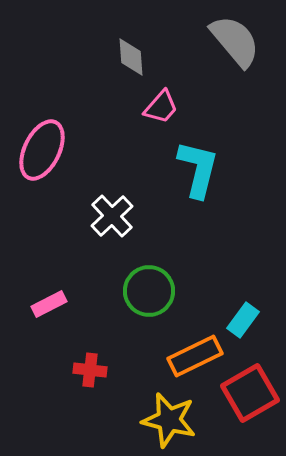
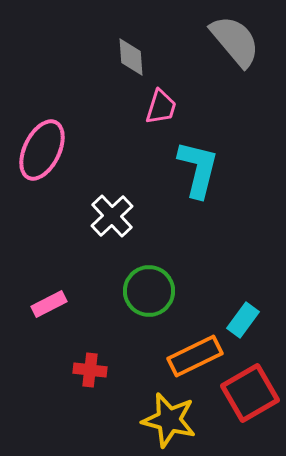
pink trapezoid: rotated 24 degrees counterclockwise
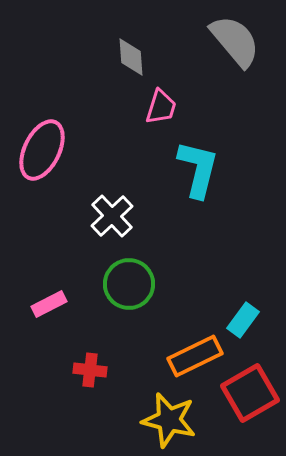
green circle: moved 20 px left, 7 px up
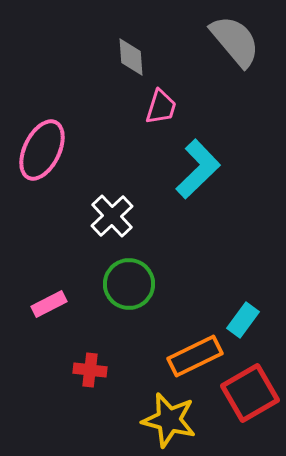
cyan L-shape: rotated 32 degrees clockwise
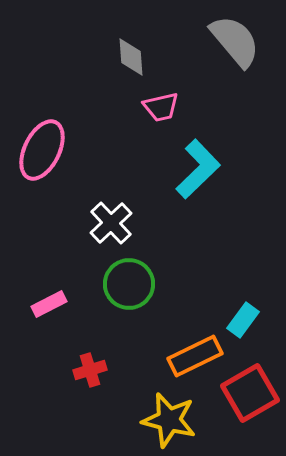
pink trapezoid: rotated 60 degrees clockwise
white cross: moved 1 px left, 7 px down
red cross: rotated 24 degrees counterclockwise
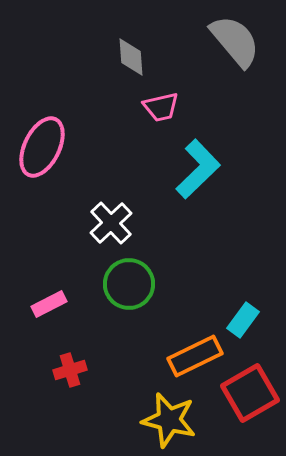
pink ellipse: moved 3 px up
red cross: moved 20 px left
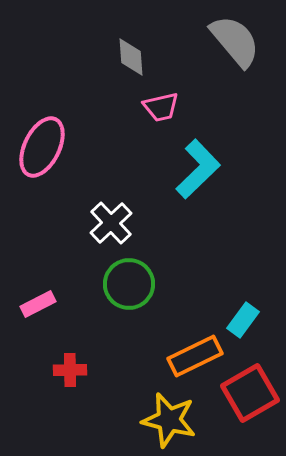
pink rectangle: moved 11 px left
red cross: rotated 16 degrees clockwise
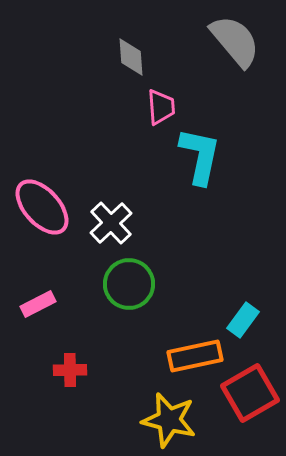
pink trapezoid: rotated 81 degrees counterclockwise
pink ellipse: moved 60 px down; rotated 68 degrees counterclockwise
cyan L-shape: moved 2 px right, 13 px up; rotated 34 degrees counterclockwise
orange rectangle: rotated 14 degrees clockwise
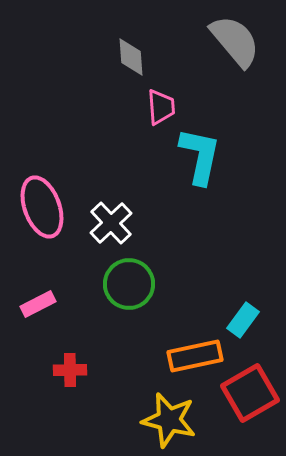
pink ellipse: rotated 22 degrees clockwise
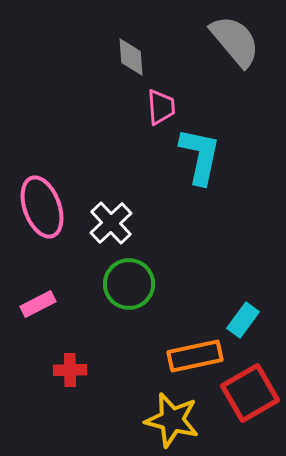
yellow star: moved 3 px right
